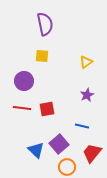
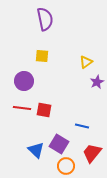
purple semicircle: moved 5 px up
purple star: moved 10 px right, 13 px up
red square: moved 3 px left, 1 px down; rotated 21 degrees clockwise
purple square: rotated 18 degrees counterclockwise
orange circle: moved 1 px left, 1 px up
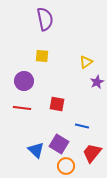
red square: moved 13 px right, 6 px up
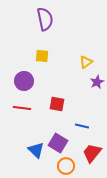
purple square: moved 1 px left, 1 px up
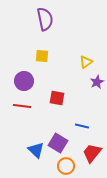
red square: moved 6 px up
red line: moved 2 px up
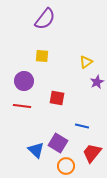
purple semicircle: rotated 50 degrees clockwise
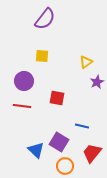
purple square: moved 1 px right, 1 px up
orange circle: moved 1 px left
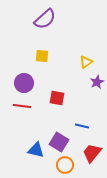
purple semicircle: rotated 10 degrees clockwise
purple circle: moved 2 px down
blue triangle: rotated 30 degrees counterclockwise
orange circle: moved 1 px up
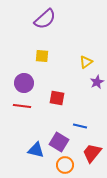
blue line: moved 2 px left
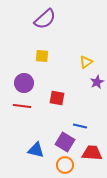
purple square: moved 6 px right
red trapezoid: rotated 55 degrees clockwise
